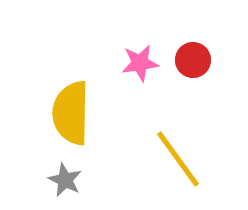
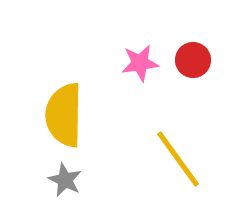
yellow semicircle: moved 7 px left, 2 px down
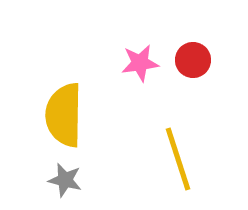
yellow line: rotated 18 degrees clockwise
gray star: rotated 12 degrees counterclockwise
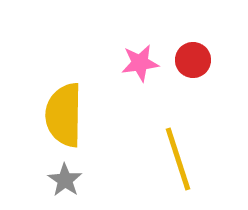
gray star: rotated 20 degrees clockwise
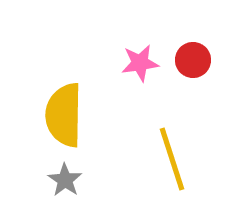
yellow line: moved 6 px left
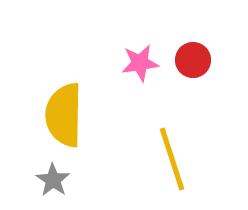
gray star: moved 12 px left
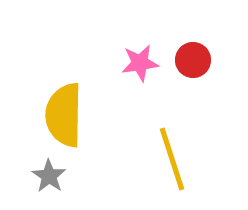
gray star: moved 4 px left, 4 px up
